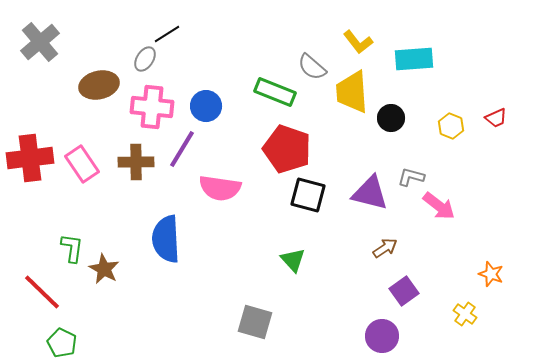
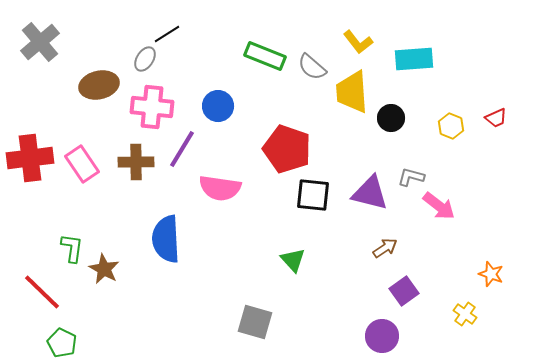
green rectangle: moved 10 px left, 36 px up
blue circle: moved 12 px right
black square: moved 5 px right; rotated 9 degrees counterclockwise
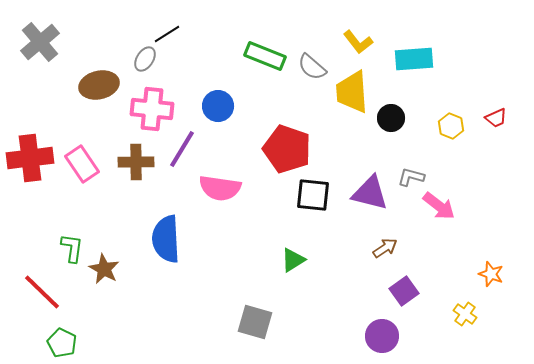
pink cross: moved 2 px down
green triangle: rotated 40 degrees clockwise
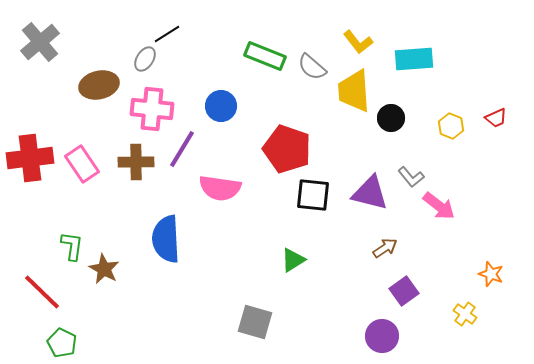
yellow trapezoid: moved 2 px right, 1 px up
blue circle: moved 3 px right
gray L-shape: rotated 144 degrees counterclockwise
green L-shape: moved 2 px up
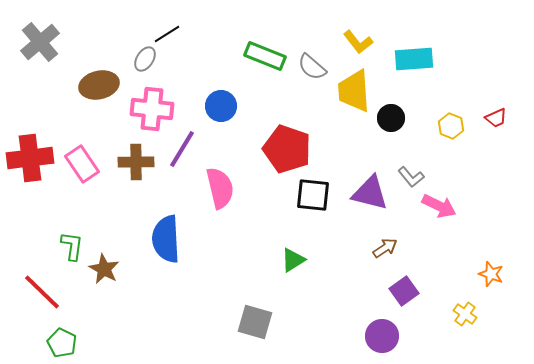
pink semicircle: rotated 111 degrees counterclockwise
pink arrow: rotated 12 degrees counterclockwise
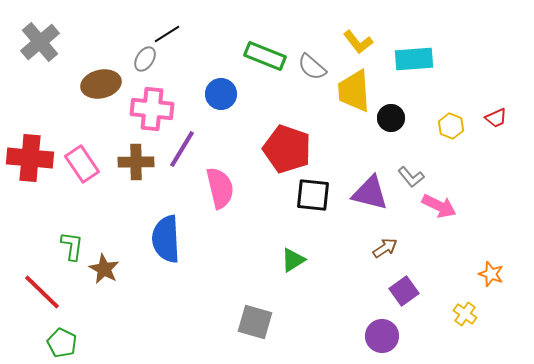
brown ellipse: moved 2 px right, 1 px up
blue circle: moved 12 px up
red cross: rotated 12 degrees clockwise
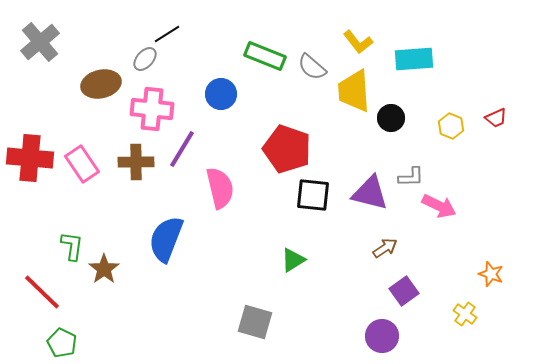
gray ellipse: rotated 10 degrees clockwise
gray L-shape: rotated 52 degrees counterclockwise
blue semicircle: rotated 24 degrees clockwise
brown star: rotated 8 degrees clockwise
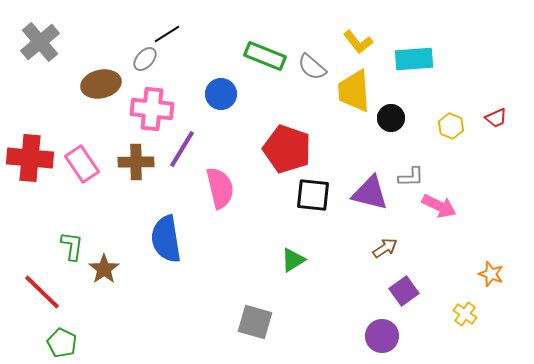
blue semicircle: rotated 30 degrees counterclockwise
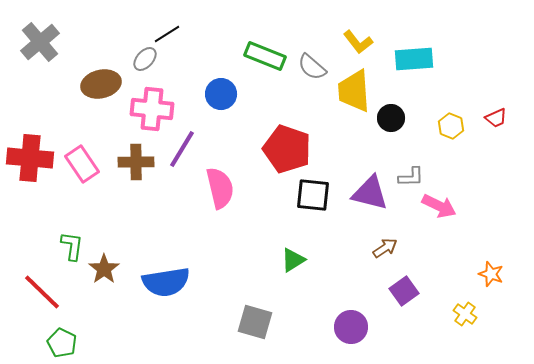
blue semicircle: moved 43 px down; rotated 90 degrees counterclockwise
purple circle: moved 31 px left, 9 px up
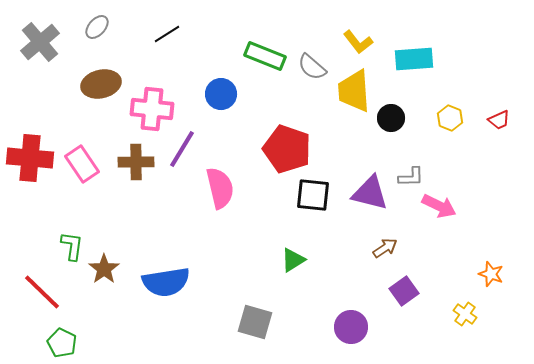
gray ellipse: moved 48 px left, 32 px up
red trapezoid: moved 3 px right, 2 px down
yellow hexagon: moved 1 px left, 8 px up
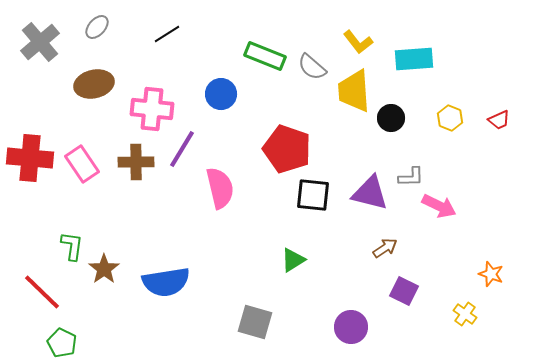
brown ellipse: moved 7 px left
purple square: rotated 28 degrees counterclockwise
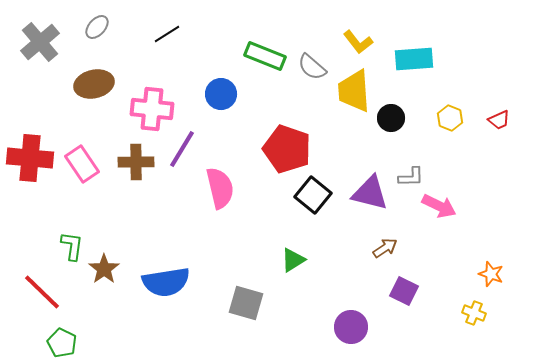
black square: rotated 33 degrees clockwise
yellow cross: moved 9 px right, 1 px up; rotated 15 degrees counterclockwise
gray square: moved 9 px left, 19 px up
